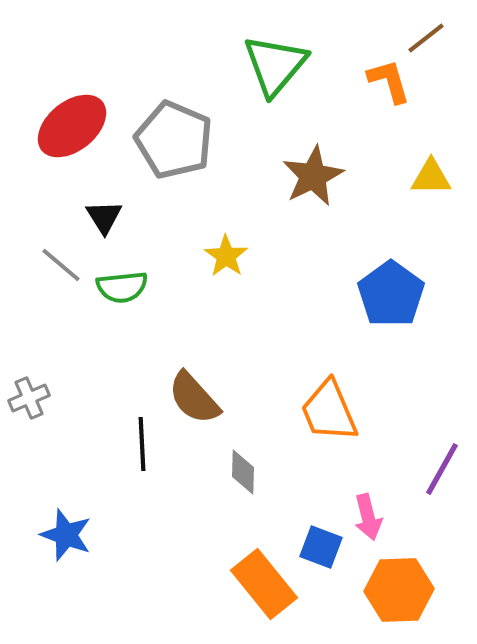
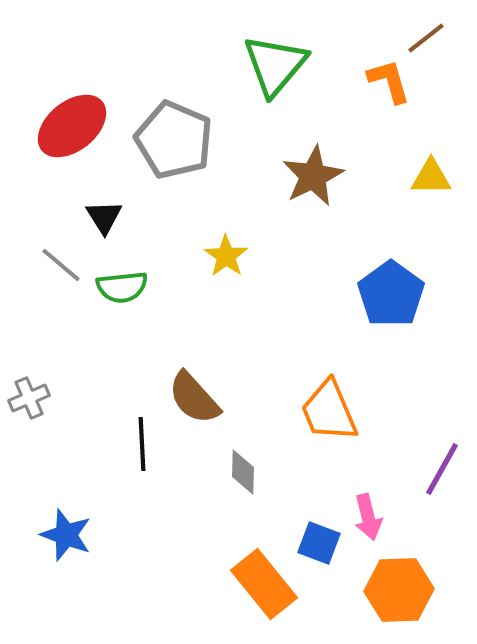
blue square: moved 2 px left, 4 px up
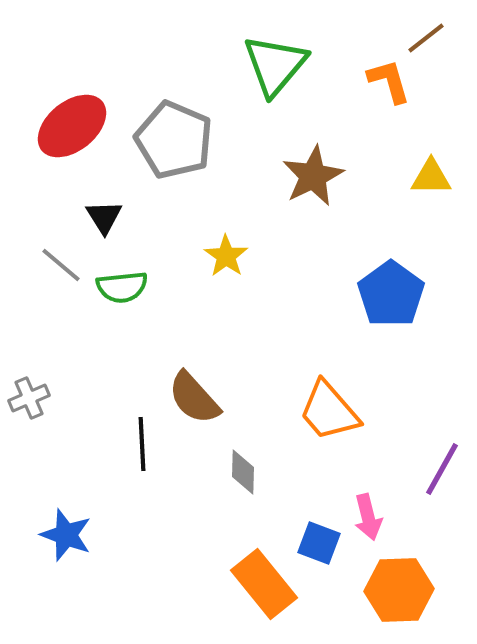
orange trapezoid: rotated 18 degrees counterclockwise
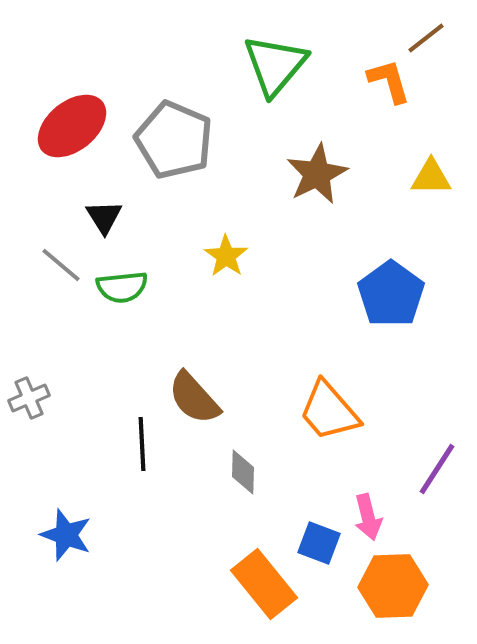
brown star: moved 4 px right, 2 px up
purple line: moved 5 px left; rotated 4 degrees clockwise
orange hexagon: moved 6 px left, 4 px up
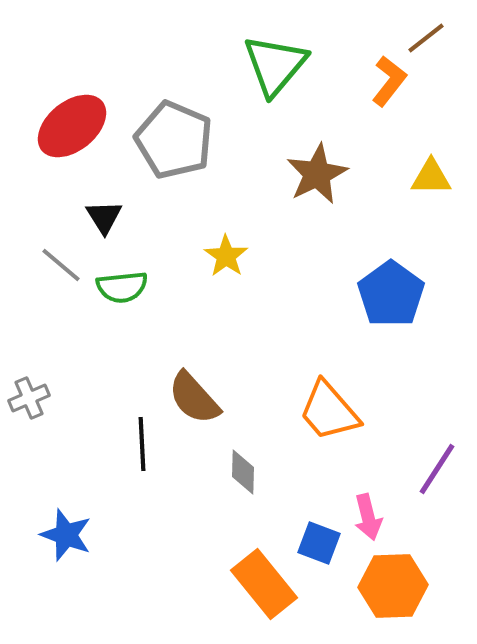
orange L-shape: rotated 54 degrees clockwise
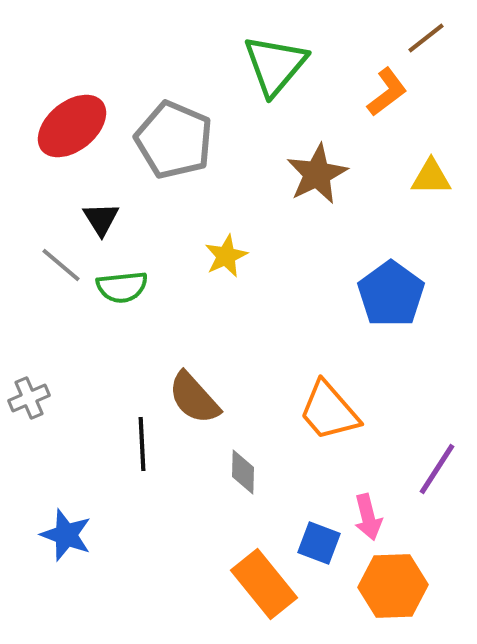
orange L-shape: moved 2 px left, 11 px down; rotated 15 degrees clockwise
black triangle: moved 3 px left, 2 px down
yellow star: rotated 12 degrees clockwise
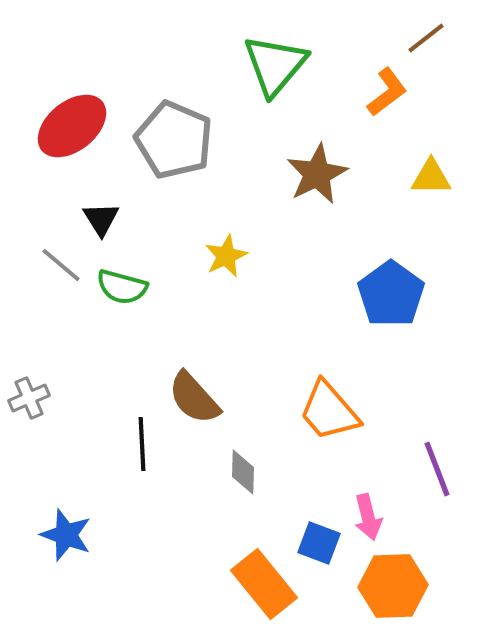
green semicircle: rotated 21 degrees clockwise
purple line: rotated 54 degrees counterclockwise
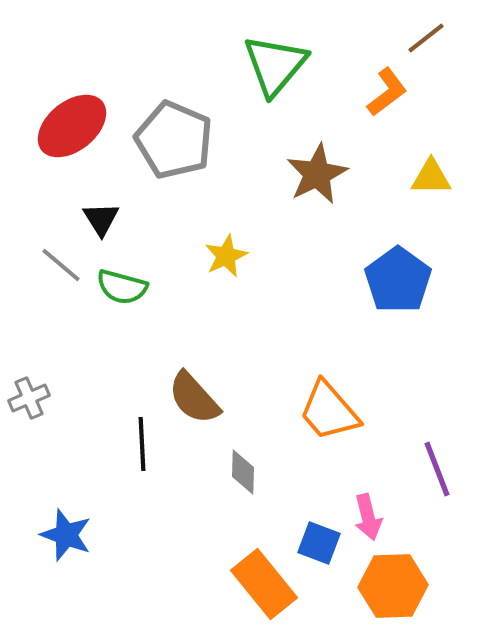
blue pentagon: moved 7 px right, 14 px up
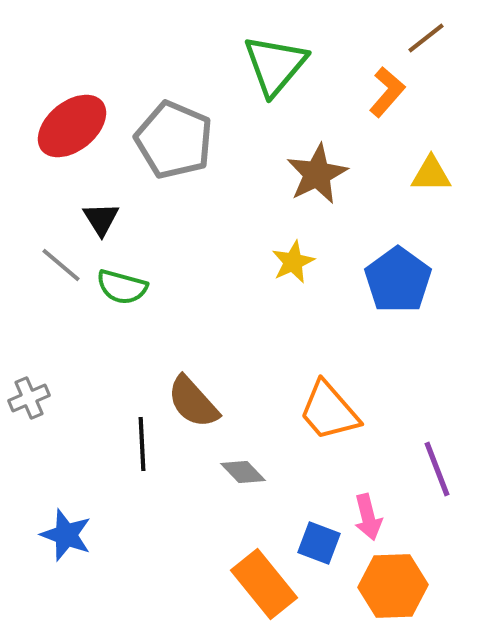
orange L-shape: rotated 12 degrees counterclockwise
yellow triangle: moved 3 px up
yellow star: moved 67 px right, 6 px down
brown semicircle: moved 1 px left, 4 px down
gray diamond: rotated 45 degrees counterclockwise
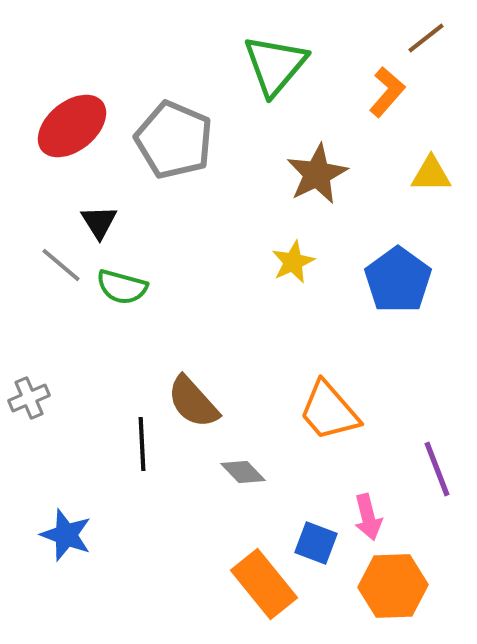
black triangle: moved 2 px left, 3 px down
blue square: moved 3 px left
